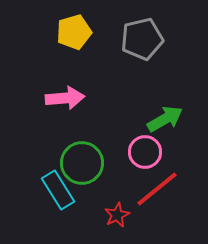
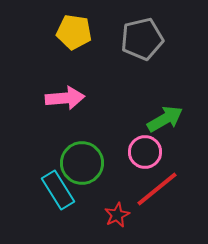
yellow pentagon: rotated 24 degrees clockwise
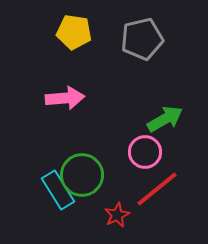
green circle: moved 12 px down
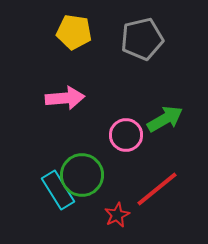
pink circle: moved 19 px left, 17 px up
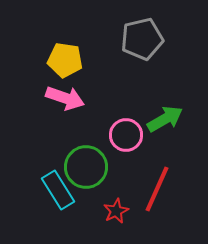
yellow pentagon: moved 9 px left, 28 px down
pink arrow: rotated 24 degrees clockwise
green circle: moved 4 px right, 8 px up
red line: rotated 27 degrees counterclockwise
red star: moved 1 px left, 4 px up
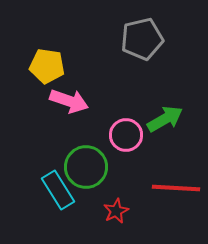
yellow pentagon: moved 18 px left, 6 px down
pink arrow: moved 4 px right, 3 px down
red line: moved 19 px right, 1 px up; rotated 69 degrees clockwise
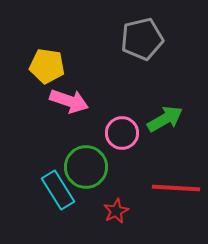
pink circle: moved 4 px left, 2 px up
